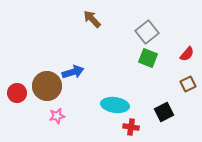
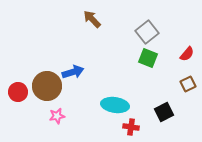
red circle: moved 1 px right, 1 px up
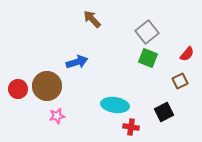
blue arrow: moved 4 px right, 10 px up
brown square: moved 8 px left, 3 px up
red circle: moved 3 px up
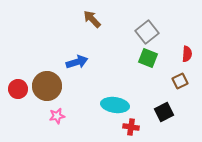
red semicircle: rotated 35 degrees counterclockwise
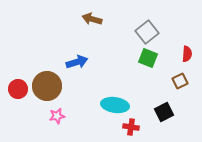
brown arrow: rotated 30 degrees counterclockwise
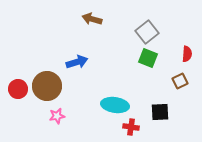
black square: moved 4 px left; rotated 24 degrees clockwise
